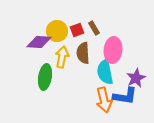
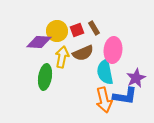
brown semicircle: rotated 110 degrees counterclockwise
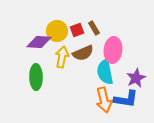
green ellipse: moved 9 px left; rotated 10 degrees counterclockwise
blue L-shape: moved 1 px right, 3 px down
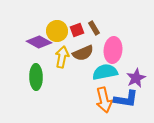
purple diamond: rotated 25 degrees clockwise
cyan semicircle: rotated 90 degrees clockwise
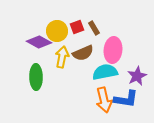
red square: moved 3 px up
purple star: moved 1 px right, 2 px up
